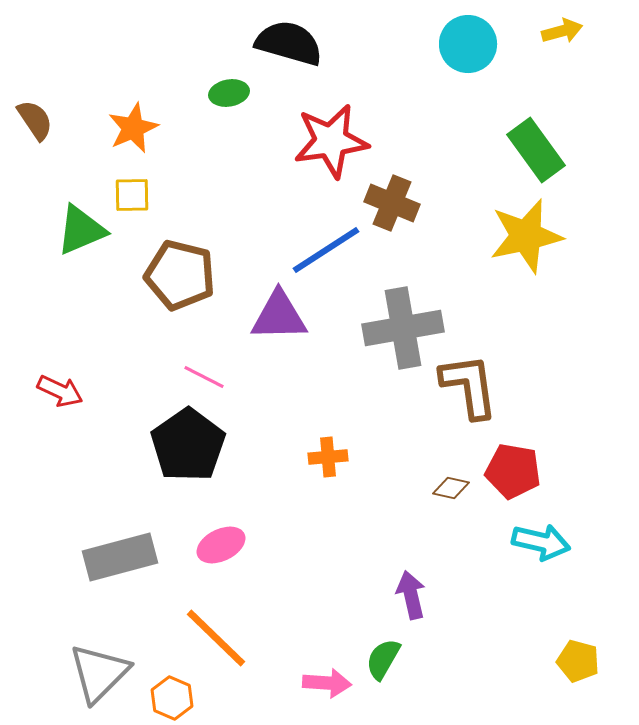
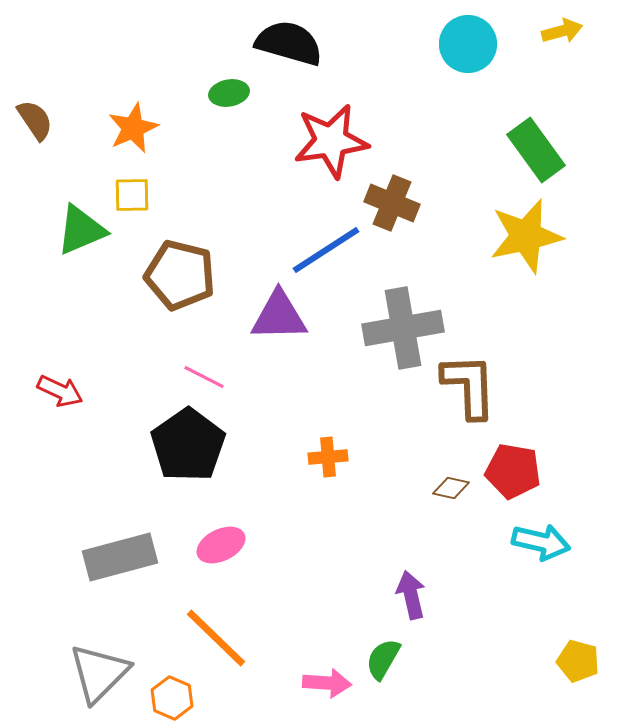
brown L-shape: rotated 6 degrees clockwise
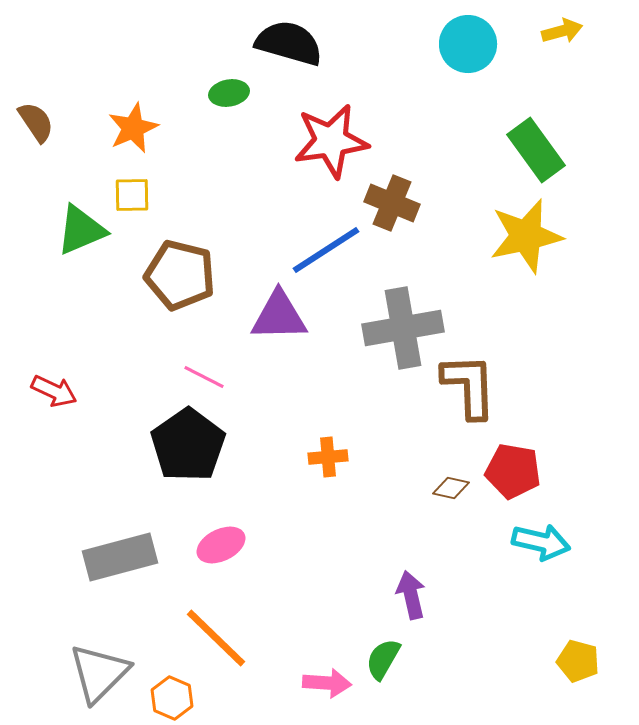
brown semicircle: moved 1 px right, 2 px down
red arrow: moved 6 px left
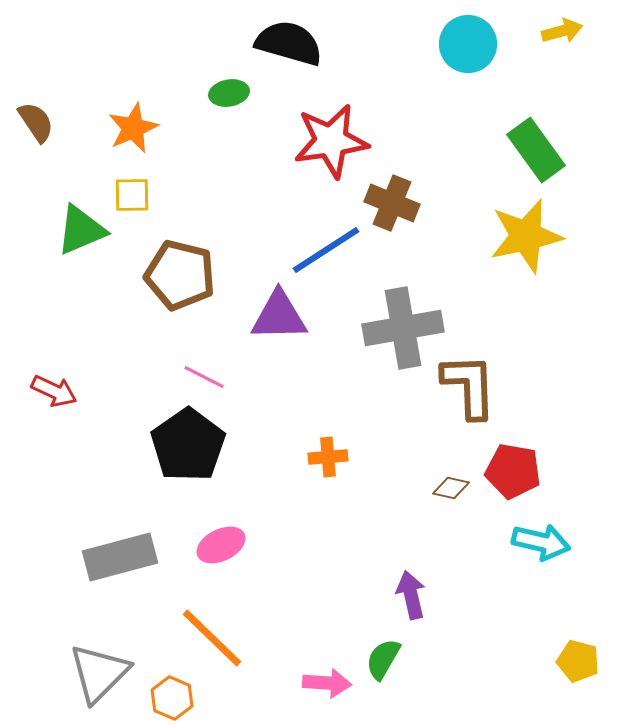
orange line: moved 4 px left
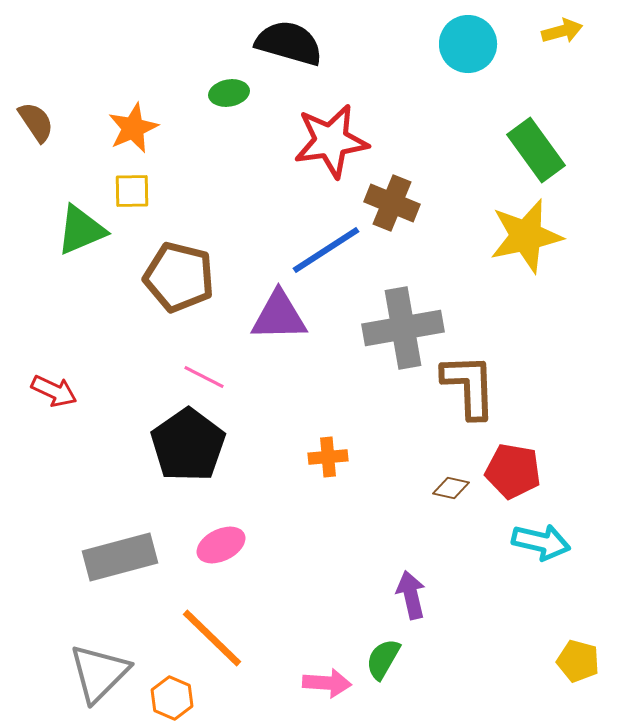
yellow square: moved 4 px up
brown pentagon: moved 1 px left, 2 px down
